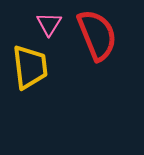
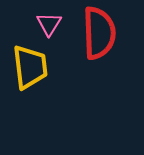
red semicircle: moved 2 px right, 2 px up; rotated 20 degrees clockwise
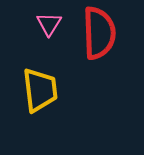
yellow trapezoid: moved 10 px right, 23 px down
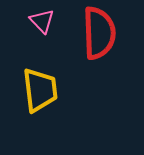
pink triangle: moved 7 px left, 3 px up; rotated 16 degrees counterclockwise
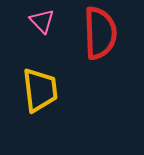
red semicircle: moved 1 px right
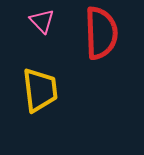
red semicircle: moved 1 px right
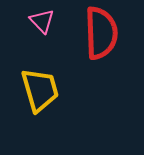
yellow trapezoid: rotated 9 degrees counterclockwise
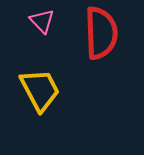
yellow trapezoid: rotated 12 degrees counterclockwise
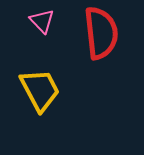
red semicircle: rotated 4 degrees counterclockwise
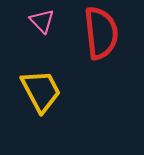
yellow trapezoid: moved 1 px right, 1 px down
